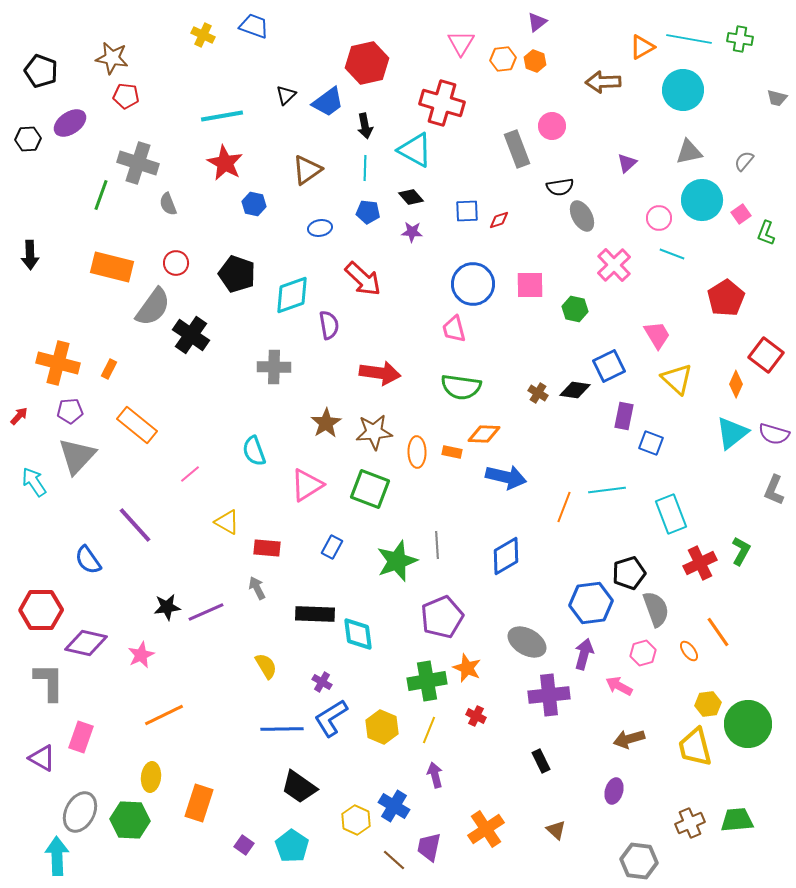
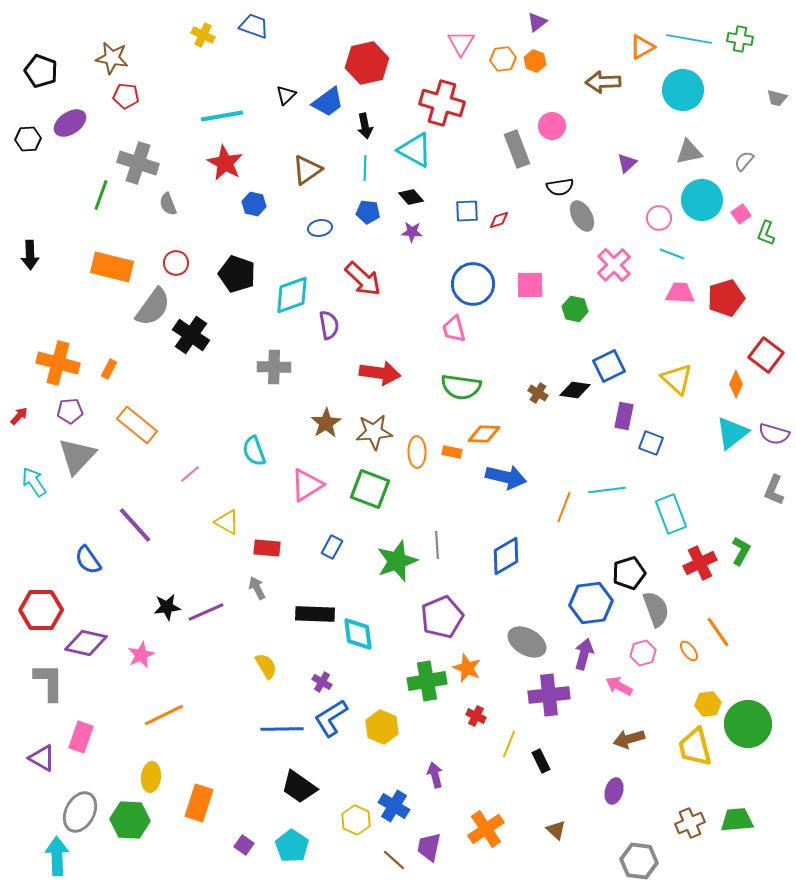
red pentagon at (726, 298): rotated 15 degrees clockwise
pink trapezoid at (657, 335): moved 23 px right, 42 px up; rotated 56 degrees counterclockwise
yellow line at (429, 730): moved 80 px right, 14 px down
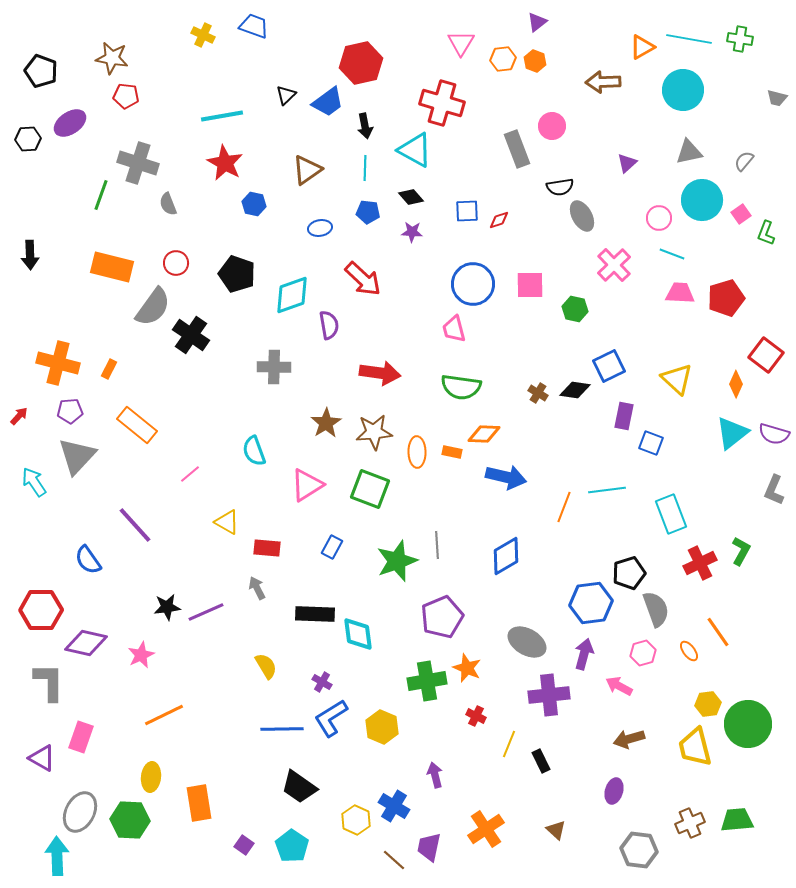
red hexagon at (367, 63): moved 6 px left
orange rectangle at (199, 803): rotated 27 degrees counterclockwise
gray hexagon at (639, 861): moved 11 px up
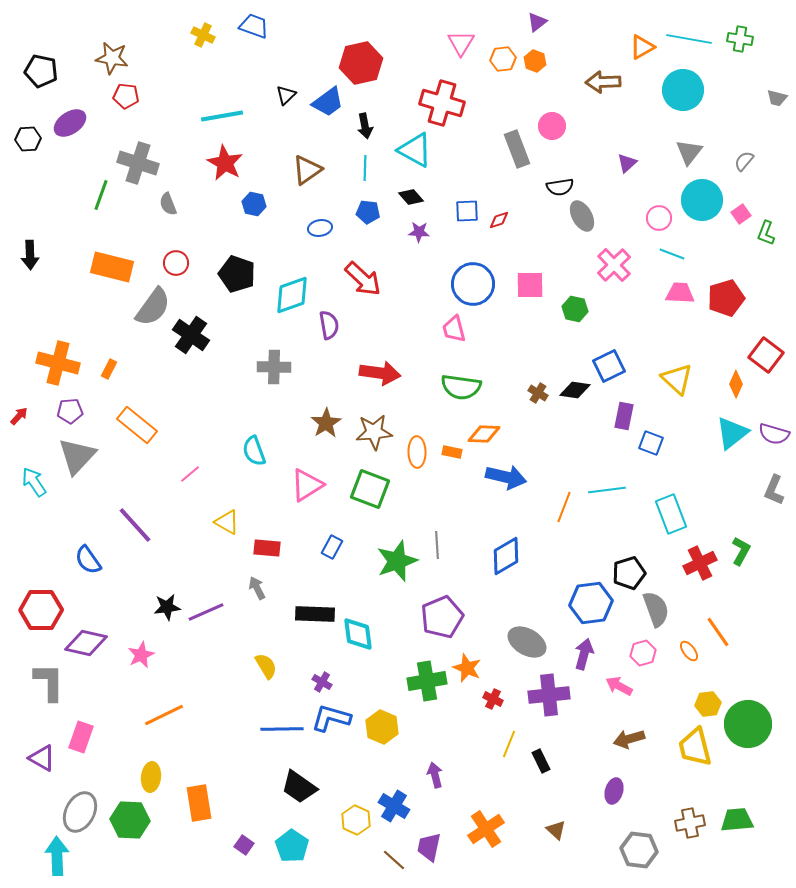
black pentagon at (41, 71): rotated 8 degrees counterclockwise
gray triangle at (689, 152): rotated 40 degrees counterclockwise
purple star at (412, 232): moved 7 px right
red cross at (476, 716): moved 17 px right, 17 px up
blue L-shape at (331, 718): rotated 48 degrees clockwise
brown cross at (690, 823): rotated 12 degrees clockwise
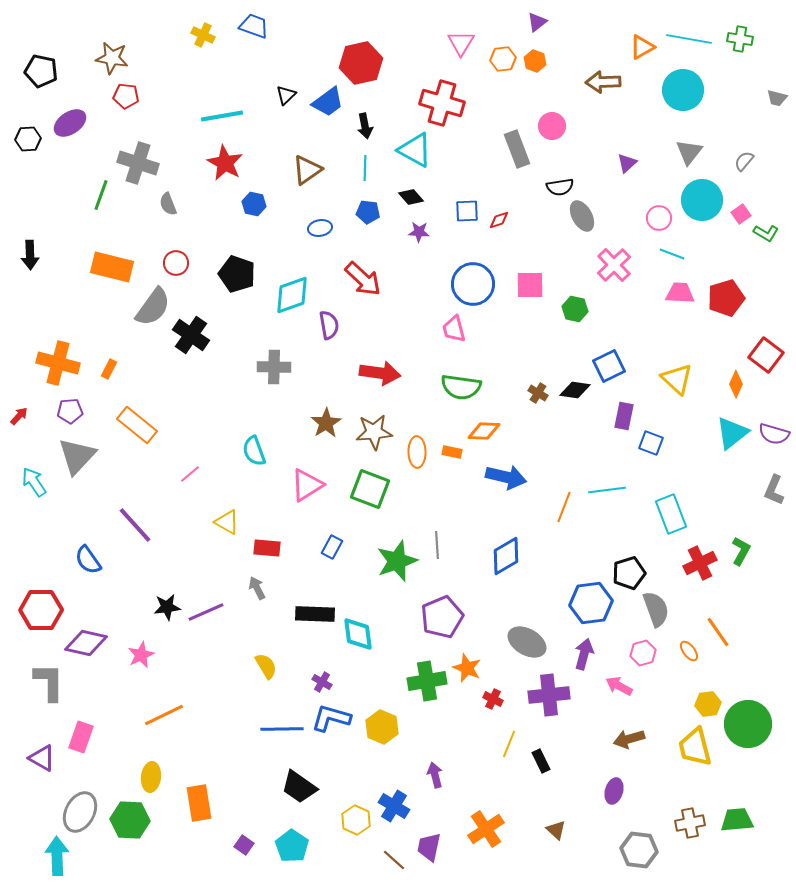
green L-shape at (766, 233): rotated 80 degrees counterclockwise
orange diamond at (484, 434): moved 3 px up
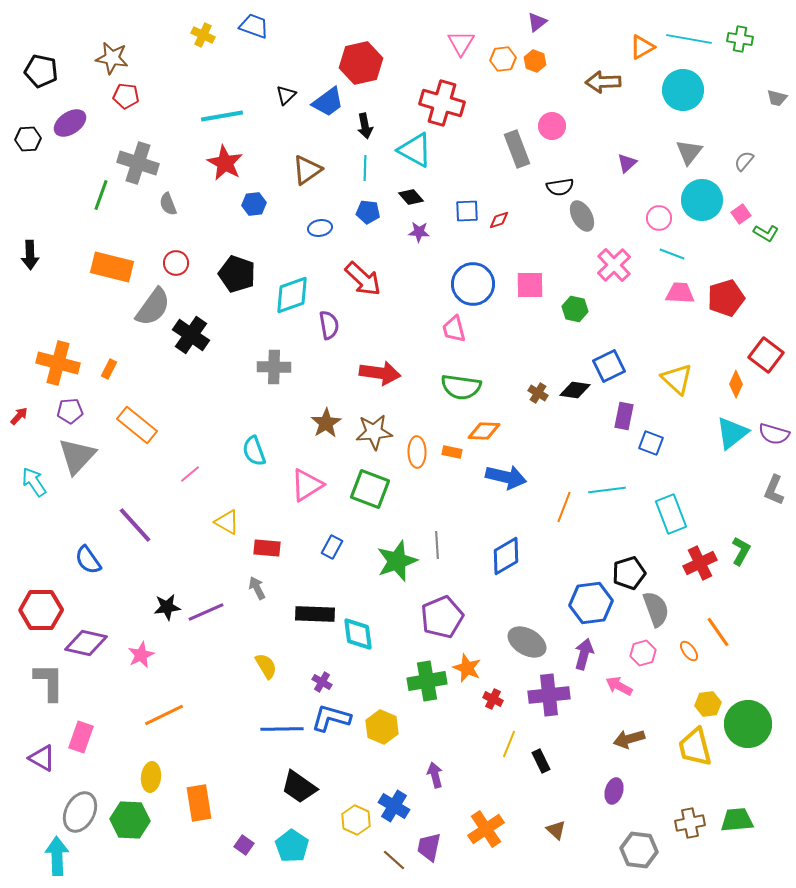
blue hexagon at (254, 204): rotated 20 degrees counterclockwise
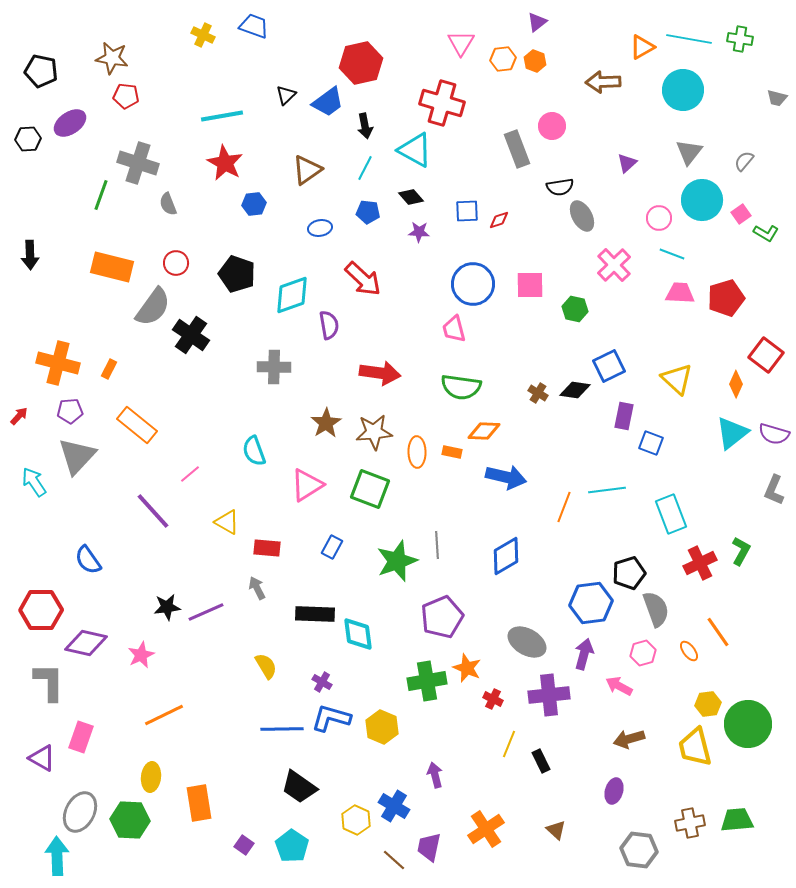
cyan line at (365, 168): rotated 25 degrees clockwise
purple line at (135, 525): moved 18 px right, 14 px up
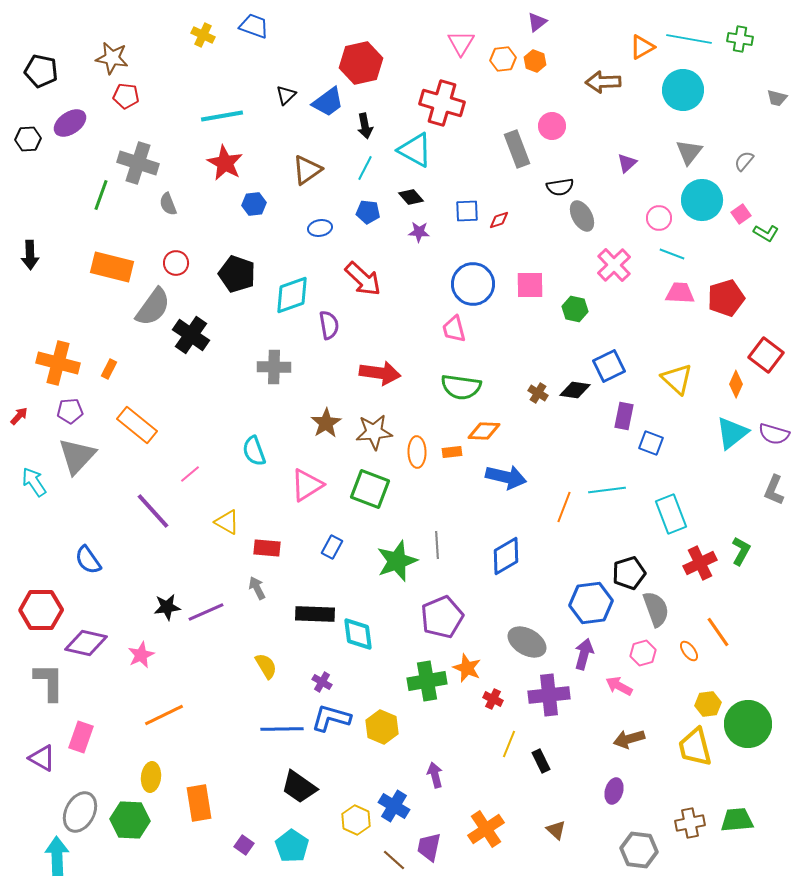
orange rectangle at (452, 452): rotated 18 degrees counterclockwise
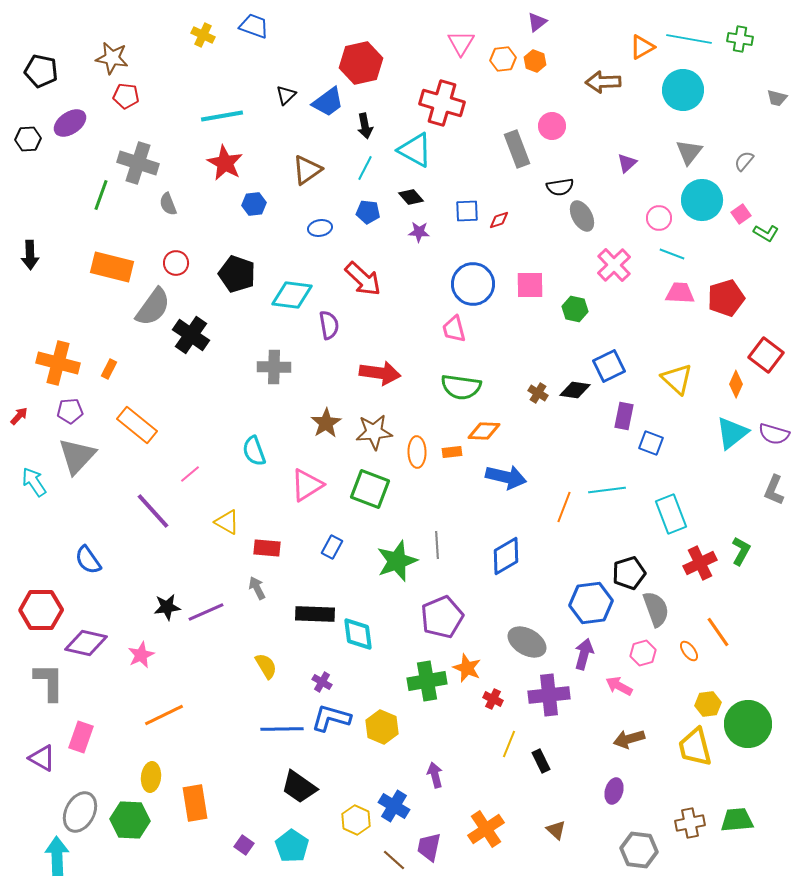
cyan diamond at (292, 295): rotated 27 degrees clockwise
orange rectangle at (199, 803): moved 4 px left
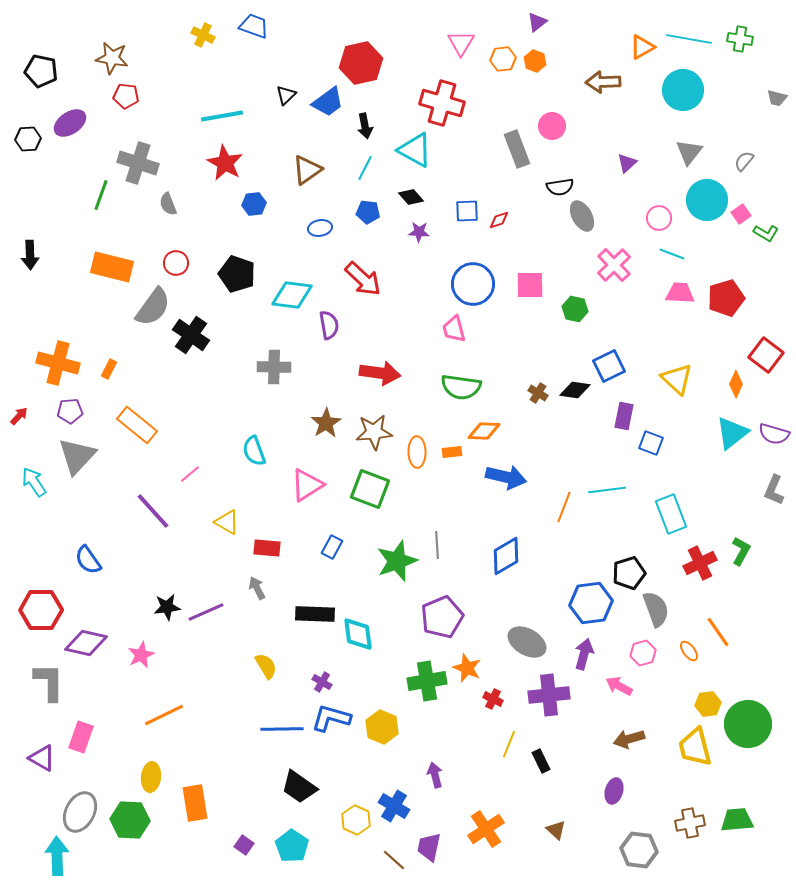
cyan circle at (702, 200): moved 5 px right
